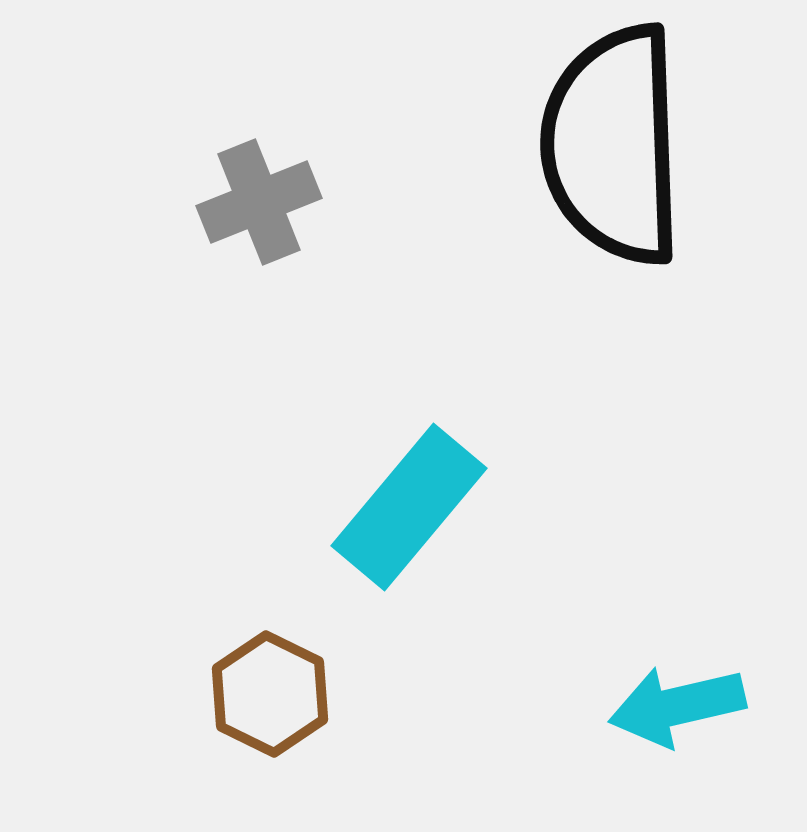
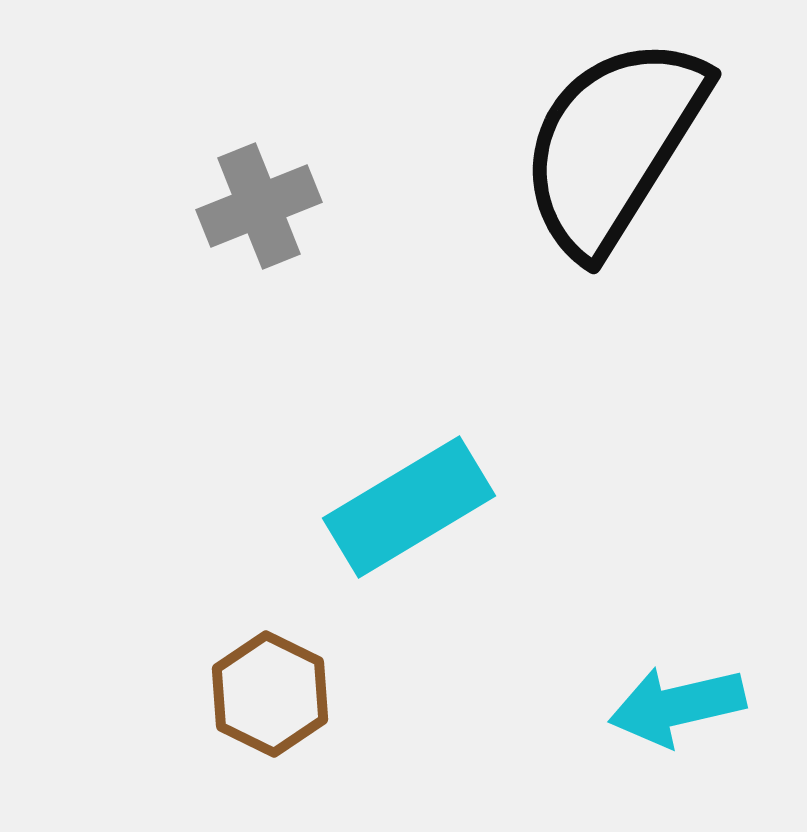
black semicircle: rotated 34 degrees clockwise
gray cross: moved 4 px down
cyan rectangle: rotated 19 degrees clockwise
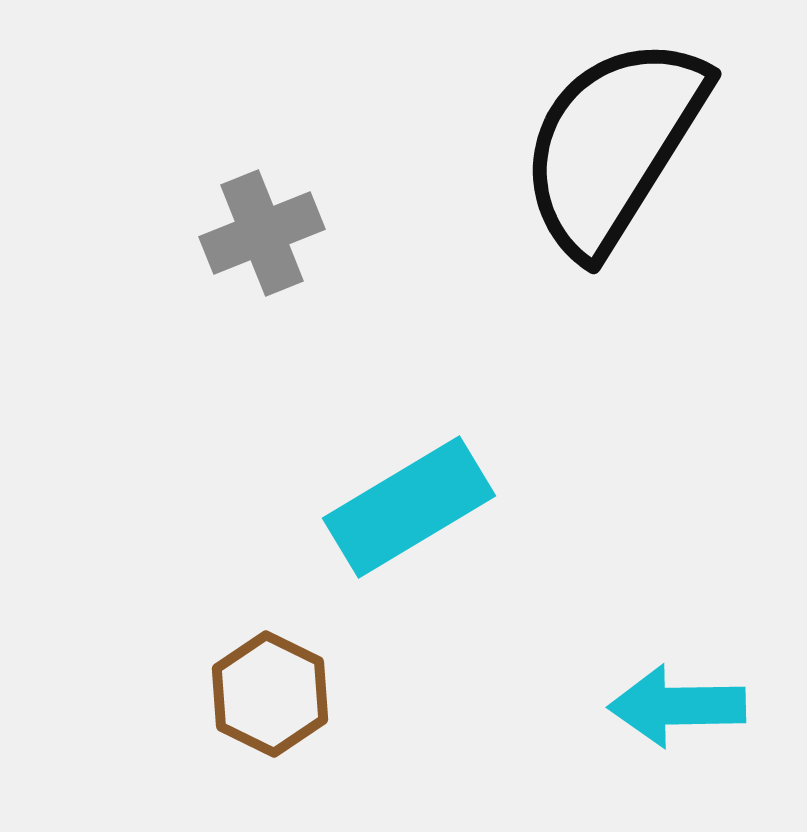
gray cross: moved 3 px right, 27 px down
cyan arrow: rotated 12 degrees clockwise
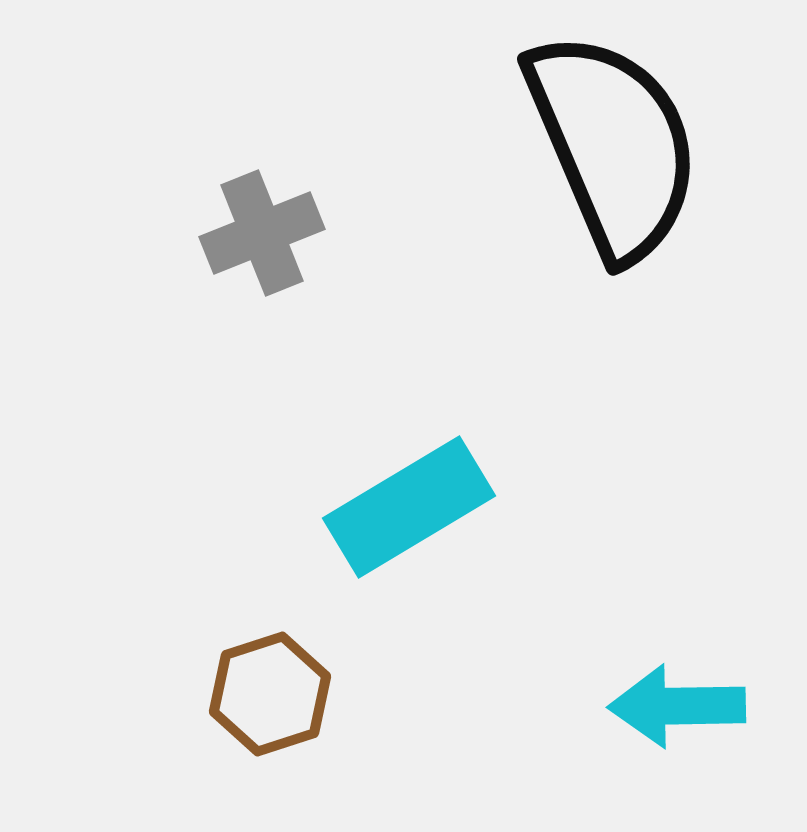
black semicircle: rotated 125 degrees clockwise
brown hexagon: rotated 16 degrees clockwise
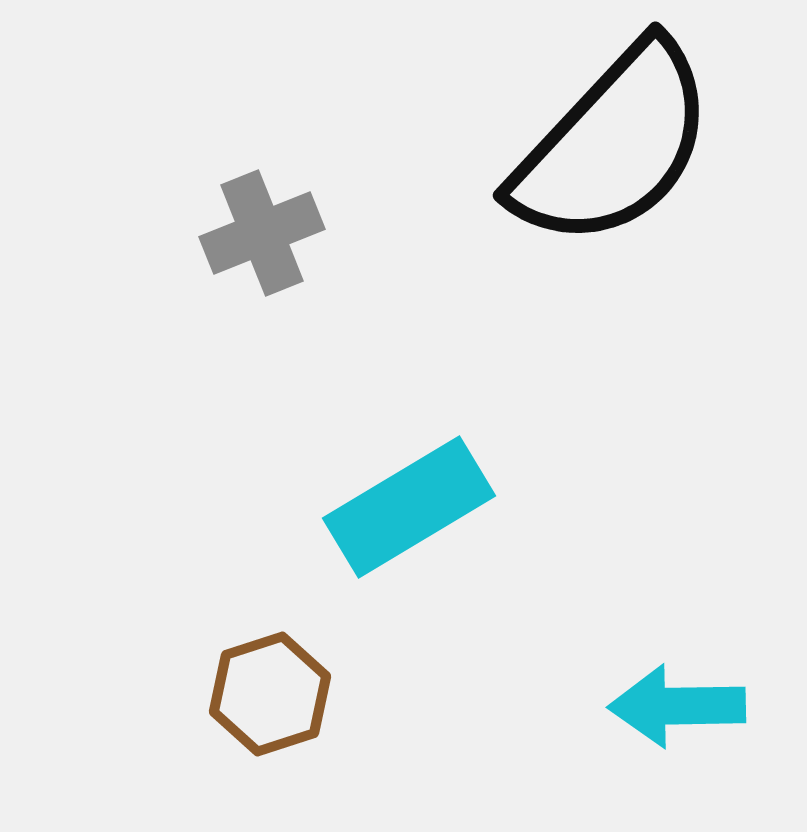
black semicircle: rotated 66 degrees clockwise
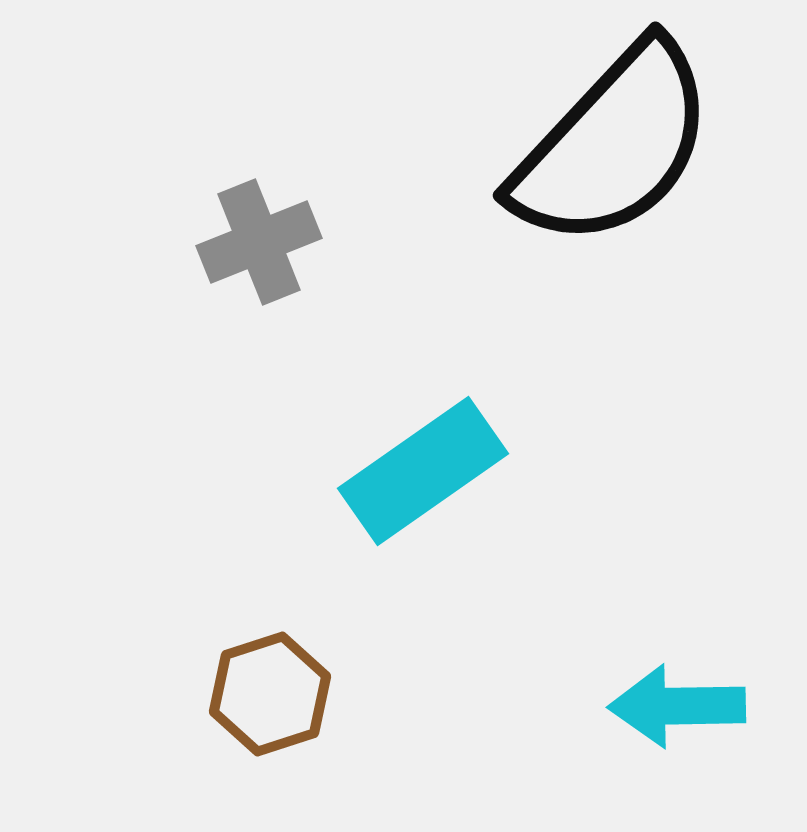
gray cross: moved 3 px left, 9 px down
cyan rectangle: moved 14 px right, 36 px up; rotated 4 degrees counterclockwise
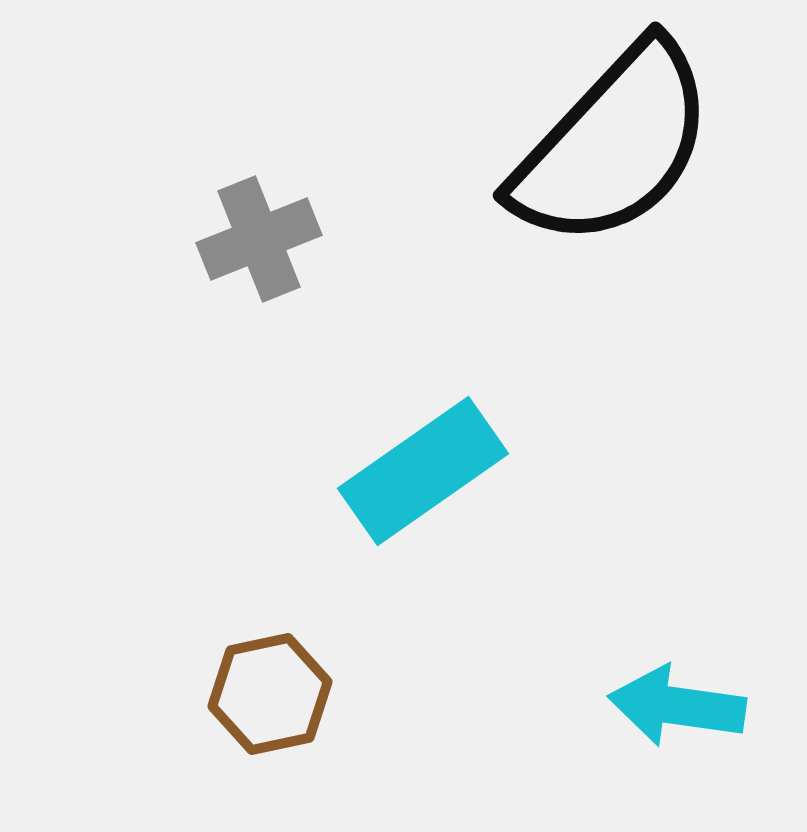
gray cross: moved 3 px up
brown hexagon: rotated 6 degrees clockwise
cyan arrow: rotated 9 degrees clockwise
